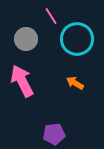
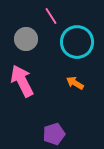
cyan circle: moved 3 px down
purple pentagon: rotated 10 degrees counterclockwise
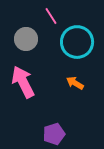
pink arrow: moved 1 px right, 1 px down
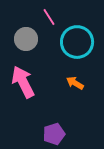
pink line: moved 2 px left, 1 px down
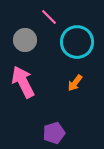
pink line: rotated 12 degrees counterclockwise
gray circle: moved 1 px left, 1 px down
orange arrow: rotated 84 degrees counterclockwise
purple pentagon: moved 1 px up
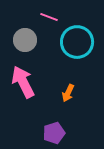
pink line: rotated 24 degrees counterclockwise
orange arrow: moved 7 px left, 10 px down; rotated 12 degrees counterclockwise
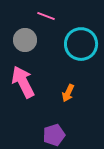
pink line: moved 3 px left, 1 px up
cyan circle: moved 4 px right, 2 px down
purple pentagon: moved 2 px down
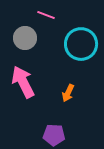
pink line: moved 1 px up
gray circle: moved 2 px up
purple pentagon: rotated 20 degrees clockwise
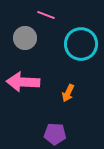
pink arrow: rotated 60 degrees counterclockwise
purple pentagon: moved 1 px right, 1 px up
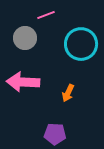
pink line: rotated 42 degrees counterclockwise
